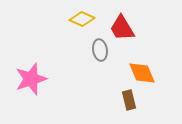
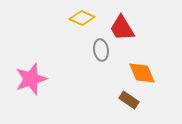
yellow diamond: moved 1 px up
gray ellipse: moved 1 px right
brown rectangle: rotated 42 degrees counterclockwise
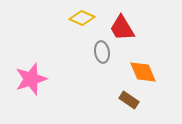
gray ellipse: moved 1 px right, 2 px down
orange diamond: moved 1 px right, 1 px up
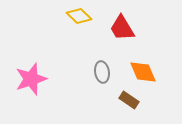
yellow diamond: moved 3 px left, 2 px up; rotated 20 degrees clockwise
gray ellipse: moved 20 px down
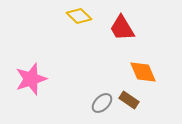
gray ellipse: moved 31 px down; rotated 55 degrees clockwise
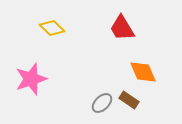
yellow diamond: moved 27 px left, 12 px down
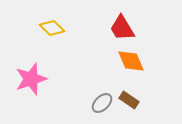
orange diamond: moved 12 px left, 11 px up
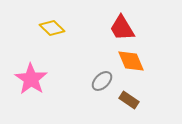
pink star: rotated 20 degrees counterclockwise
gray ellipse: moved 22 px up
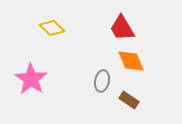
gray ellipse: rotated 35 degrees counterclockwise
